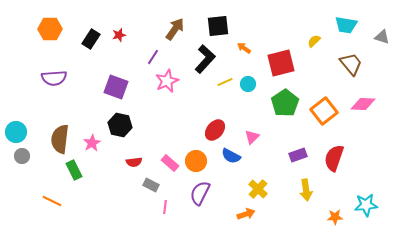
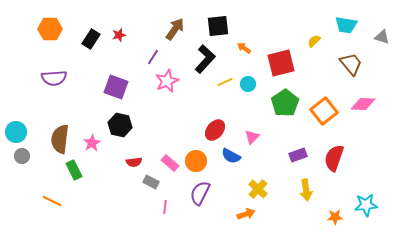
gray rectangle at (151, 185): moved 3 px up
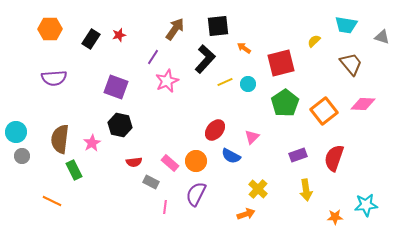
purple semicircle at (200, 193): moved 4 px left, 1 px down
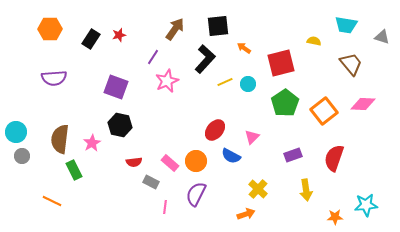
yellow semicircle at (314, 41): rotated 56 degrees clockwise
purple rectangle at (298, 155): moved 5 px left
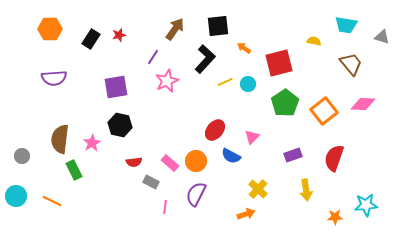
red square at (281, 63): moved 2 px left
purple square at (116, 87): rotated 30 degrees counterclockwise
cyan circle at (16, 132): moved 64 px down
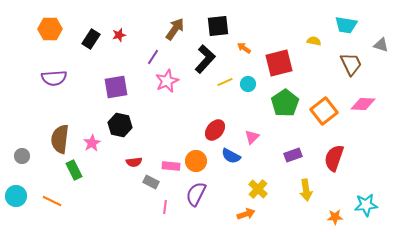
gray triangle at (382, 37): moved 1 px left, 8 px down
brown trapezoid at (351, 64): rotated 15 degrees clockwise
pink rectangle at (170, 163): moved 1 px right, 3 px down; rotated 36 degrees counterclockwise
